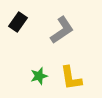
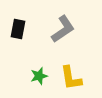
black rectangle: moved 7 px down; rotated 24 degrees counterclockwise
gray L-shape: moved 1 px right, 1 px up
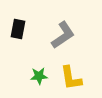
gray L-shape: moved 6 px down
green star: rotated 12 degrees clockwise
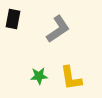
black rectangle: moved 5 px left, 10 px up
gray L-shape: moved 5 px left, 6 px up
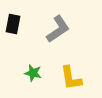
black rectangle: moved 5 px down
green star: moved 6 px left, 3 px up; rotated 18 degrees clockwise
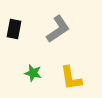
black rectangle: moved 1 px right, 5 px down
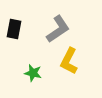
yellow L-shape: moved 2 px left, 17 px up; rotated 36 degrees clockwise
